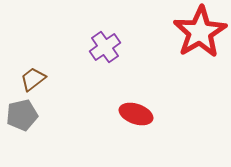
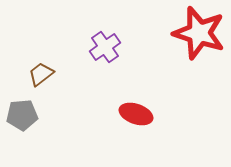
red star: moved 1 px left, 1 px down; rotated 24 degrees counterclockwise
brown trapezoid: moved 8 px right, 5 px up
gray pentagon: rotated 8 degrees clockwise
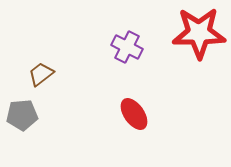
red star: rotated 18 degrees counterclockwise
purple cross: moved 22 px right; rotated 28 degrees counterclockwise
red ellipse: moved 2 px left; rotated 36 degrees clockwise
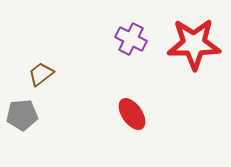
red star: moved 5 px left, 11 px down
purple cross: moved 4 px right, 8 px up
red ellipse: moved 2 px left
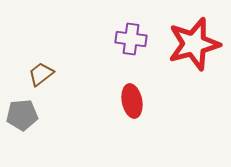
purple cross: rotated 20 degrees counterclockwise
red star: rotated 14 degrees counterclockwise
red ellipse: moved 13 px up; rotated 24 degrees clockwise
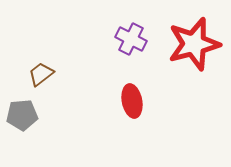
purple cross: rotated 20 degrees clockwise
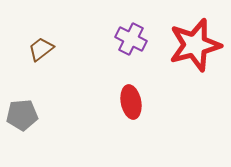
red star: moved 1 px right, 1 px down
brown trapezoid: moved 25 px up
red ellipse: moved 1 px left, 1 px down
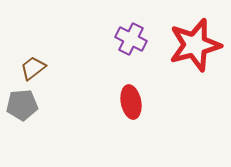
brown trapezoid: moved 8 px left, 19 px down
gray pentagon: moved 10 px up
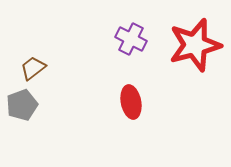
gray pentagon: rotated 16 degrees counterclockwise
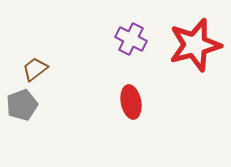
brown trapezoid: moved 2 px right, 1 px down
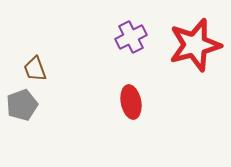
purple cross: moved 2 px up; rotated 36 degrees clockwise
brown trapezoid: rotated 72 degrees counterclockwise
